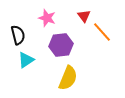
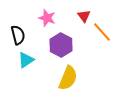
purple hexagon: rotated 25 degrees counterclockwise
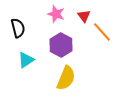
pink star: moved 9 px right, 4 px up
black semicircle: moved 7 px up
yellow semicircle: moved 2 px left
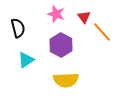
red triangle: moved 1 px down
yellow semicircle: moved 2 px down; rotated 65 degrees clockwise
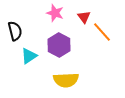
pink star: moved 1 px left, 1 px up
black semicircle: moved 3 px left, 3 px down
purple hexagon: moved 2 px left
cyan triangle: moved 3 px right, 4 px up
